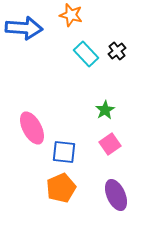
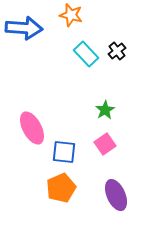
pink square: moved 5 px left
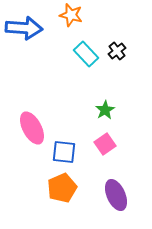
orange pentagon: moved 1 px right
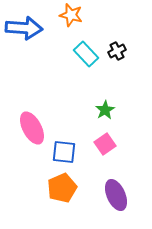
black cross: rotated 12 degrees clockwise
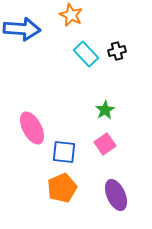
orange star: rotated 10 degrees clockwise
blue arrow: moved 2 px left, 1 px down
black cross: rotated 12 degrees clockwise
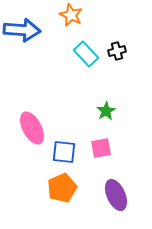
blue arrow: moved 1 px down
green star: moved 1 px right, 1 px down
pink square: moved 4 px left, 4 px down; rotated 25 degrees clockwise
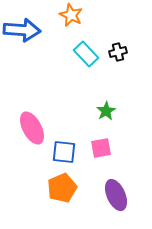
black cross: moved 1 px right, 1 px down
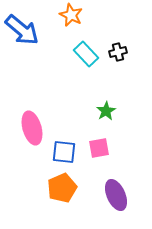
blue arrow: rotated 36 degrees clockwise
pink ellipse: rotated 12 degrees clockwise
pink square: moved 2 px left
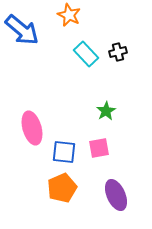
orange star: moved 2 px left
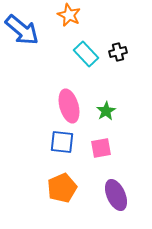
pink ellipse: moved 37 px right, 22 px up
pink square: moved 2 px right
blue square: moved 2 px left, 10 px up
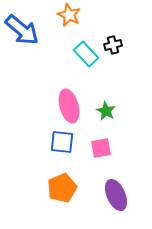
black cross: moved 5 px left, 7 px up
green star: rotated 12 degrees counterclockwise
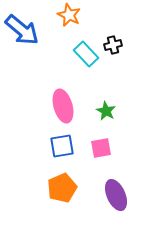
pink ellipse: moved 6 px left
blue square: moved 4 px down; rotated 15 degrees counterclockwise
